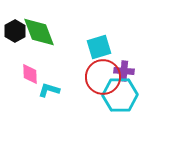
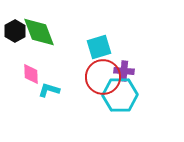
pink diamond: moved 1 px right
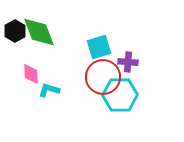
purple cross: moved 4 px right, 9 px up
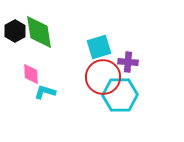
green diamond: rotated 12 degrees clockwise
cyan L-shape: moved 4 px left, 2 px down
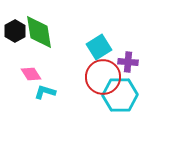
cyan square: rotated 15 degrees counterclockwise
pink diamond: rotated 30 degrees counterclockwise
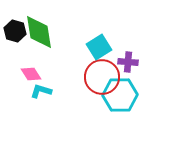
black hexagon: rotated 15 degrees counterclockwise
red circle: moved 1 px left
cyan L-shape: moved 4 px left, 1 px up
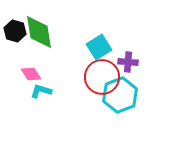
cyan hexagon: rotated 20 degrees counterclockwise
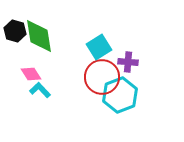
green diamond: moved 4 px down
cyan L-shape: moved 1 px left, 1 px up; rotated 30 degrees clockwise
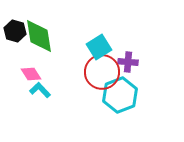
red circle: moved 5 px up
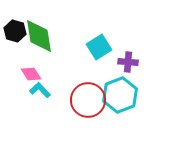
red circle: moved 14 px left, 28 px down
